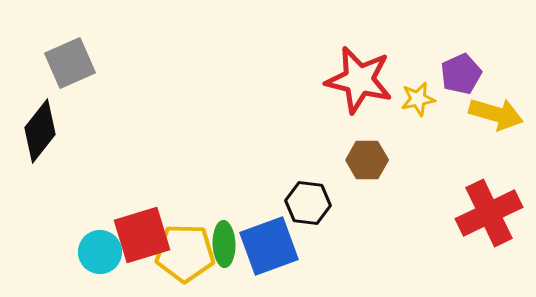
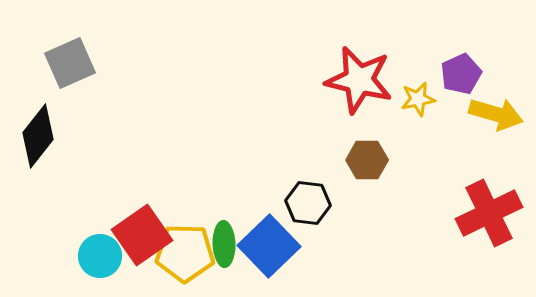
black diamond: moved 2 px left, 5 px down
red square: rotated 18 degrees counterclockwise
blue square: rotated 24 degrees counterclockwise
cyan circle: moved 4 px down
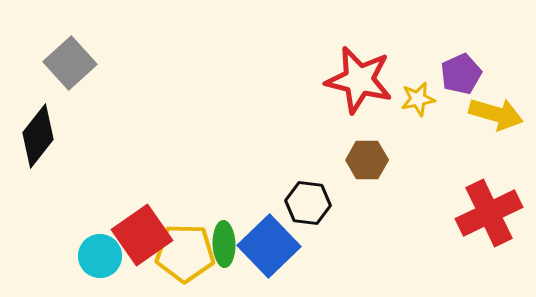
gray square: rotated 18 degrees counterclockwise
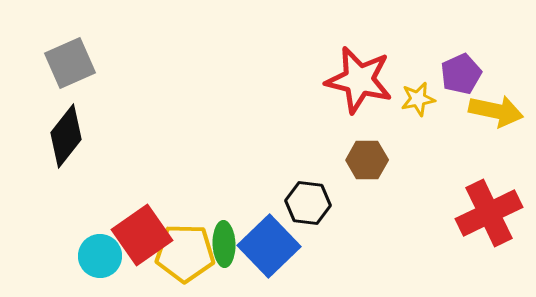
gray square: rotated 18 degrees clockwise
yellow arrow: moved 3 px up; rotated 4 degrees counterclockwise
black diamond: moved 28 px right
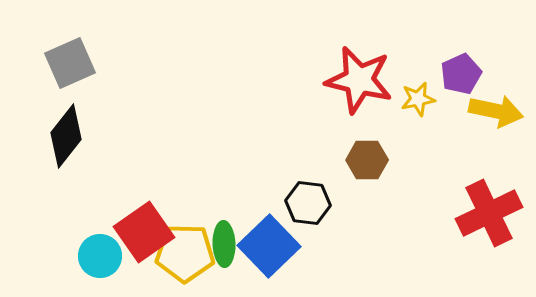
red square: moved 2 px right, 3 px up
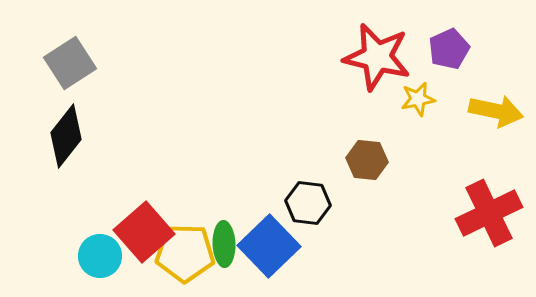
gray square: rotated 9 degrees counterclockwise
purple pentagon: moved 12 px left, 25 px up
red star: moved 18 px right, 23 px up
brown hexagon: rotated 6 degrees clockwise
red square: rotated 6 degrees counterclockwise
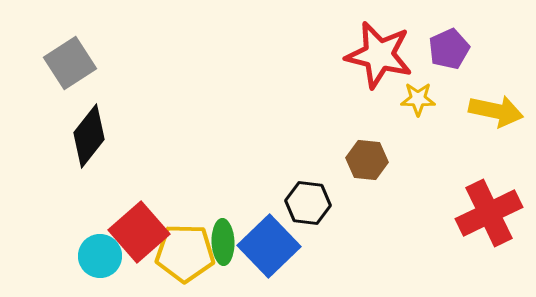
red star: moved 2 px right, 2 px up
yellow star: rotated 12 degrees clockwise
black diamond: moved 23 px right
red square: moved 5 px left
green ellipse: moved 1 px left, 2 px up
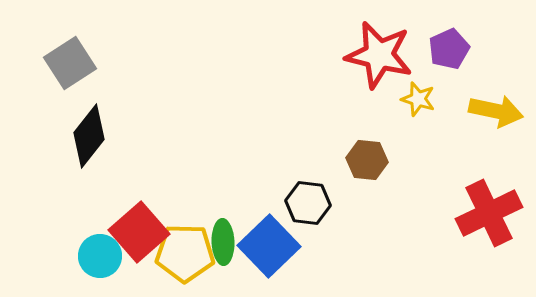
yellow star: rotated 16 degrees clockwise
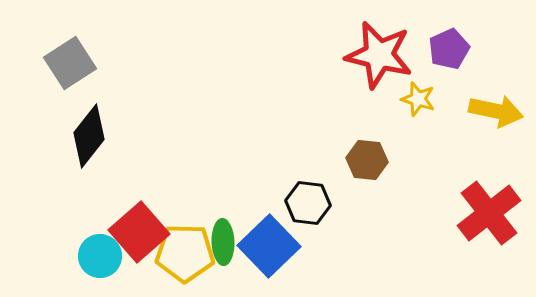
red cross: rotated 12 degrees counterclockwise
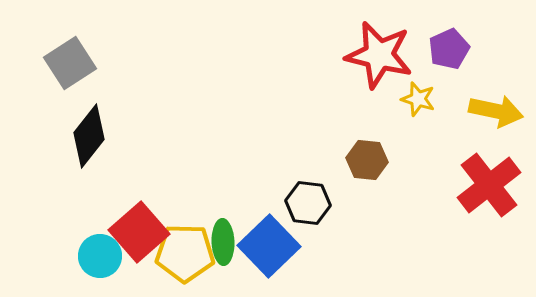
red cross: moved 28 px up
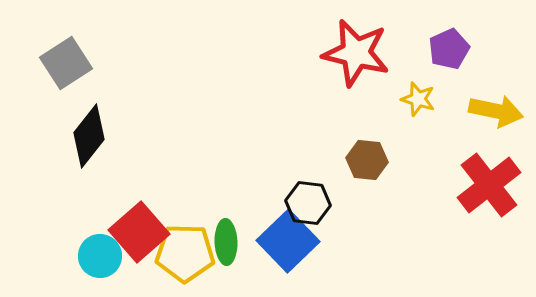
red star: moved 23 px left, 2 px up
gray square: moved 4 px left
green ellipse: moved 3 px right
blue square: moved 19 px right, 5 px up
